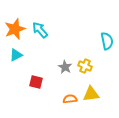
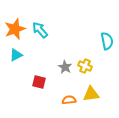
red square: moved 3 px right
orange semicircle: moved 1 px left, 1 px down
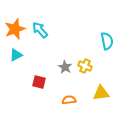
yellow triangle: moved 10 px right, 1 px up
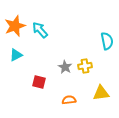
orange star: moved 3 px up
yellow cross: rotated 32 degrees counterclockwise
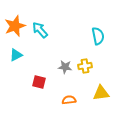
cyan semicircle: moved 9 px left, 5 px up
gray star: rotated 24 degrees counterclockwise
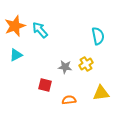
yellow cross: moved 1 px right, 2 px up; rotated 24 degrees counterclockwise
red square: moved 6 px right, 3 px down
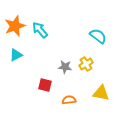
cyan semicircle: rotated 42 degrees counterclockwise
yellow triangle: rotated 18 degrees clockwise
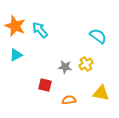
orange star: rotated 30 degrees counterclockwise
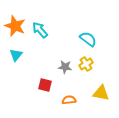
cyan semicircle: moved 10 px left, 3 px down
cyan triangle: rotated 24 degrees counterclockwise
